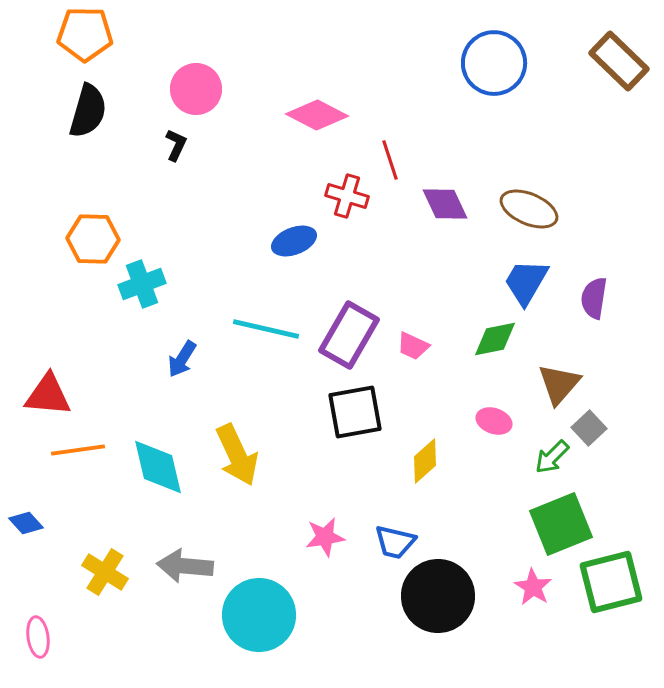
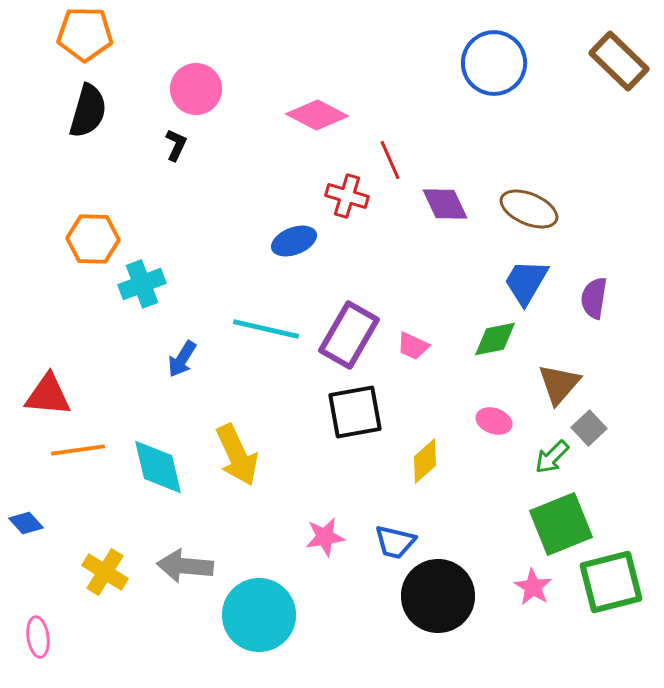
red line at (390, 160): rotated 6 degrees counterclockwise
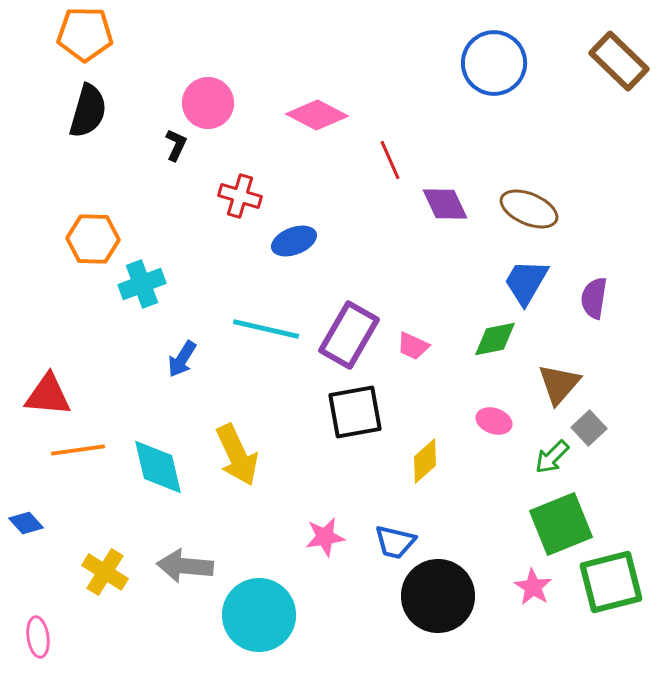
pink circle at (196, 89): moved 12 px right, 14 px down
red cross at (347, 196): moved 107 px left
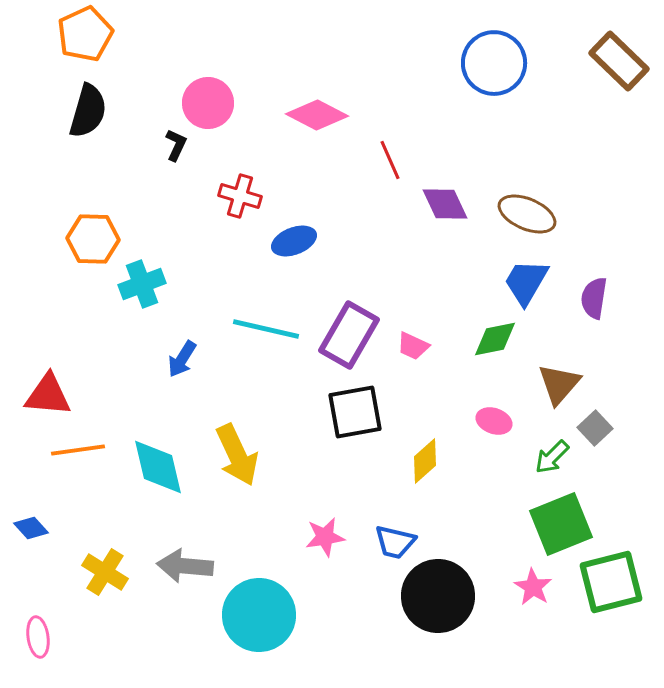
orange pentagon at (85, 34): rotated 26 degrees counterclockwise
brown ellipse at (529, 209): moved 2 px left, 5 px down
gray square at (589, 428): moved 6 px right
blue diamond at (26, 523): moved 5 px right, 5 px down
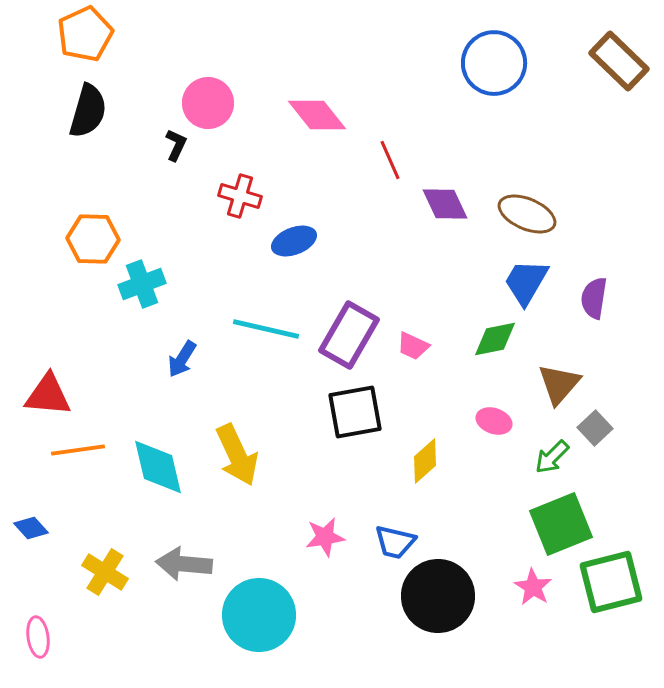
pink diamond at (317, 115): rotated 24 degrees clockwise
gray arrow at (185, 566): moved 1 px left, 2 px up
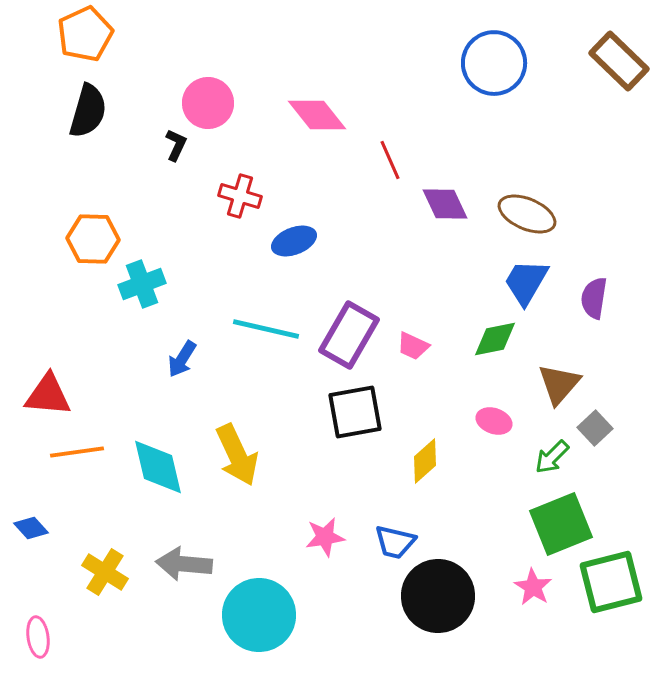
orange line at (78, 450): moved 1 px left, 2 px down
